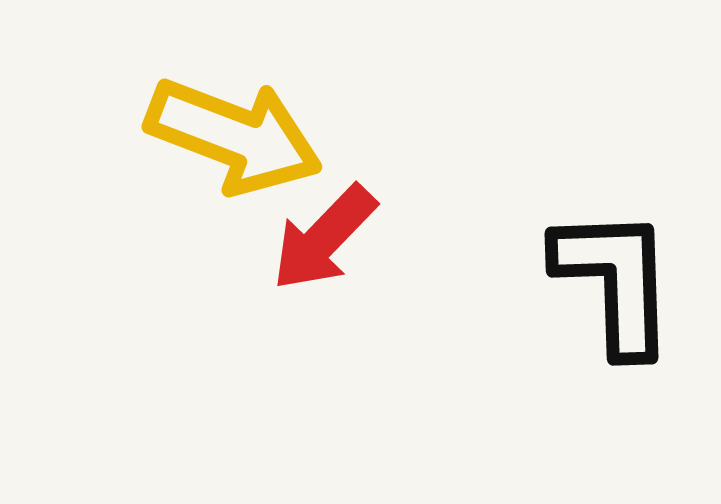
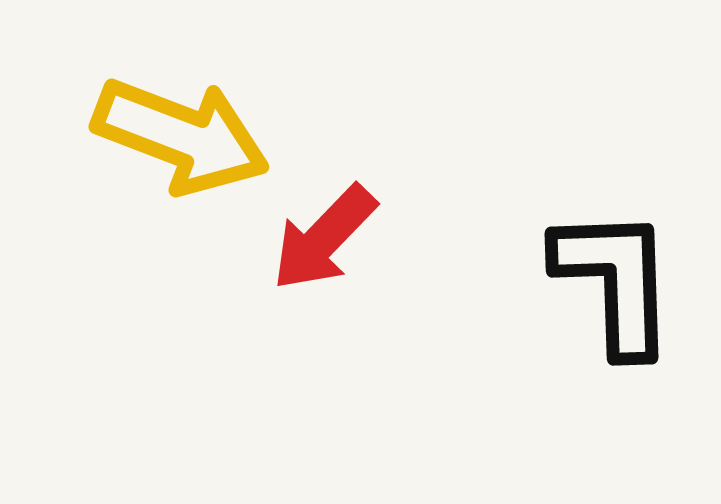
yellow arrow: moved 53 px left
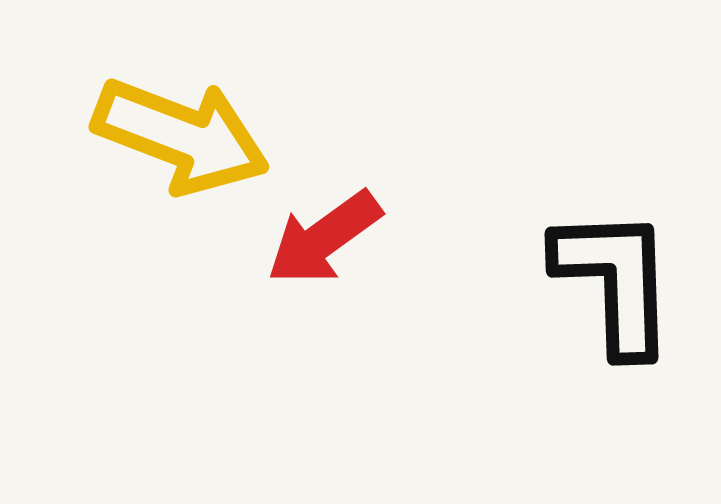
red arrow: rotated 10 degrees clockwise
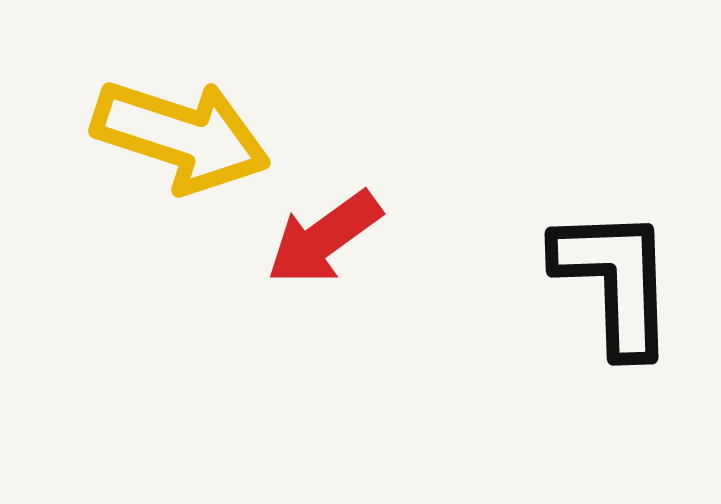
yellow arrow: rotated 3 degrees counterclockwise
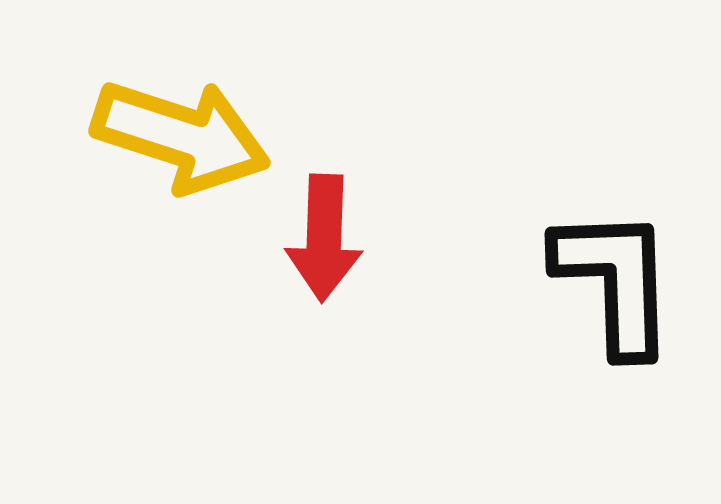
red arrow: rotated 52 degrees counterclockwise
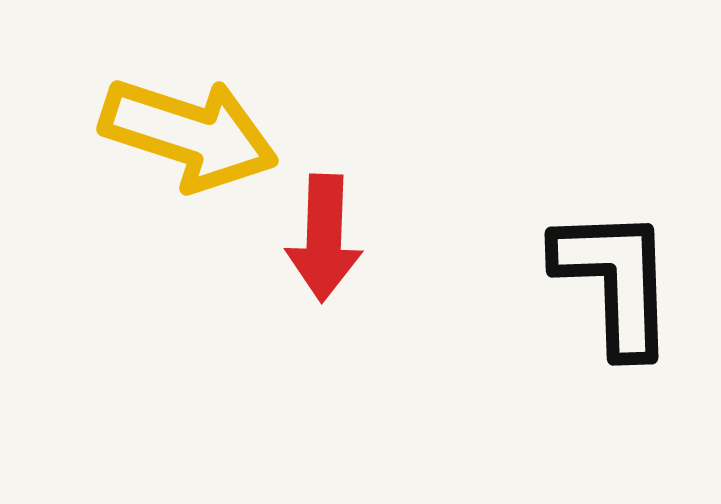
yellow arrow: moved 8 px right, 2 px up
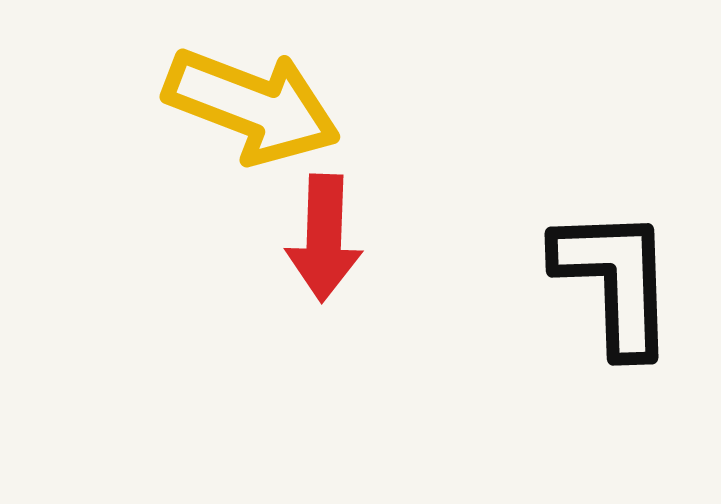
yellow arrow: moved 63 px right, 28 px up; rotated 3 degrees clockwise
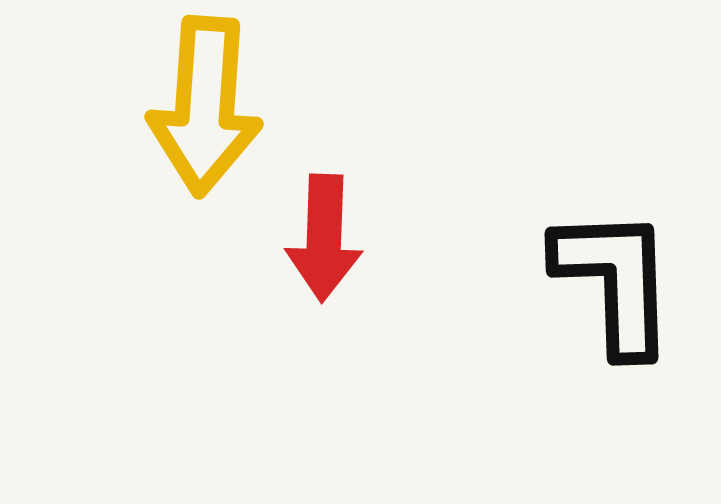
yellow arrow: moved 47 px left; rotated 73 degrees clockwise
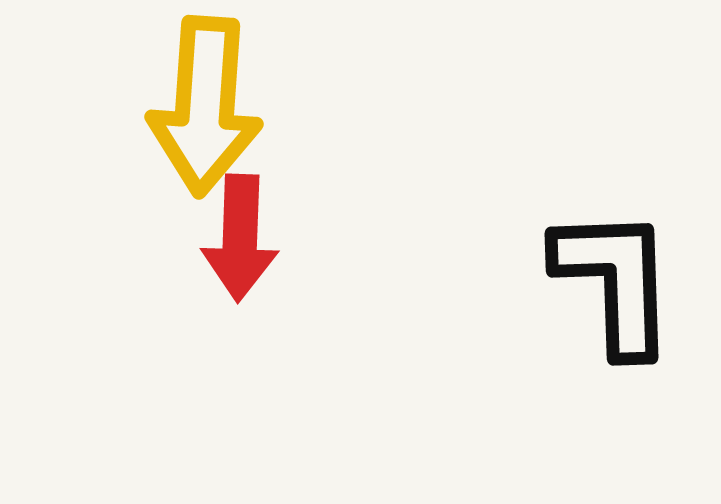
red arrow: moved 84 px left
